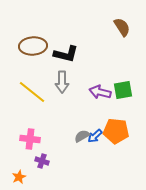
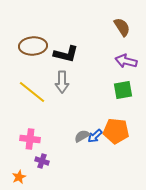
purple arrow: moved 26 px right, 31 px up
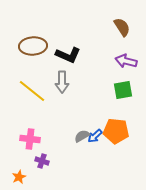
black L-shape: moved 2 px right, 1 px down; rotated 10 degrees clockwise
yellow line: moved 1 px up
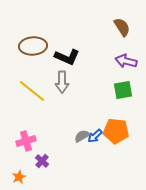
black L-shape: moved 1 px left, 2 px down
pink cross: moved 4 px left, 2 px down; rotated 24 degrees counterclockwise
purple cross: rotated 24 degrees clockwise
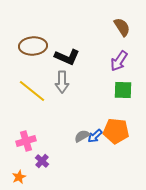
purple arrow: moved 7 px left; rotated 70 degrees counterclockwise
green square: rotated 12 degrees clockwise
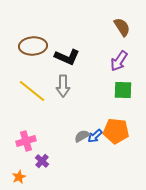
gray arrow: moved 1 px right, 4 px down
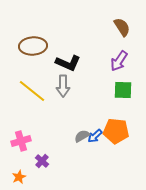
black L-shape: moved 1 px right, 6 px down
pink cross: moved 5 px left
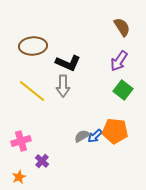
green square: rotated 36 degrees clockwise
orange pentagon: moved 1 px left
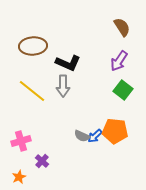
gray semicircle: rotated 126 degrees counterclockwise
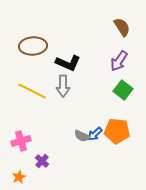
yellow line: rotated 12 degrees counterclockwise
orange pentagon: moved 2 px right
blue arrow: moved 2 px up
